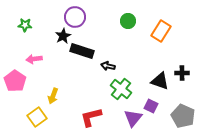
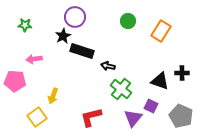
pink pentagon: rotated 30 degrees counterclockwise
gray pentagon: moved 2 px left
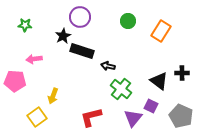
purple circle: moved 5 px right
black triangle: moved 1 px left; rotated 18 degrees clockwise
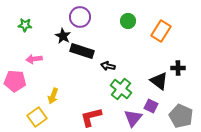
black star: rotated 14 degrees counterclockwise
black cross: moved 4 px left, 5 px up
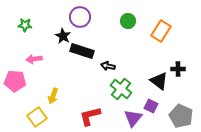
black cross: moved 1 px down
red L-shape: moved 1 px left, 1 px up
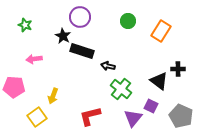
green star: rotated 16 degrees clockwise
pink pentagon: moved 1 px left, 6 px down
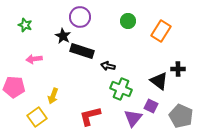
green cross: rotated 15 degrees counterclockwise
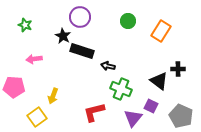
red L-shape: moved 4 px right, 4 px up
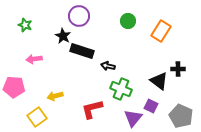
purple circle: moved 1 px left, 1 px up
yellow arrow: moved 2 px right; rotated 56 degrees clockwise
red L-shape: moved 2 px left, 3 px up
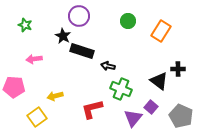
purple square: moved 1 px down; rotated 16 degrees clockwise
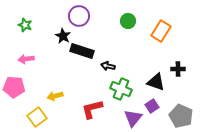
pink arrow: moved 8 px left
black triangle: moved 3 px left, 1 px down; rotated 18 degrees counterclockwise
purple square: moved 1 px right, 1 px up; rotated 16 degrees clockwise
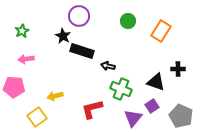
green star: moved 3 px left, 6 px down; rotated 24 degrees clockwise
